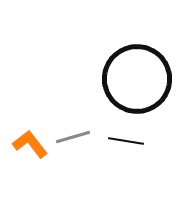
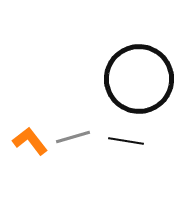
black circle: moved 2 px right
orange L-shape: moved 3 px up
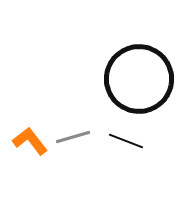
black line: rotated 12 degrees clockwise
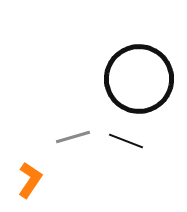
orange L-shape: moved 39 px down; rotated 72 degrees clockwise
